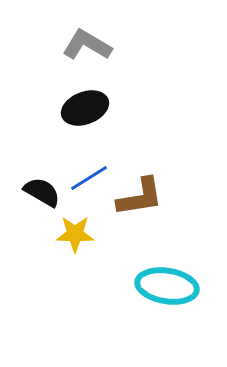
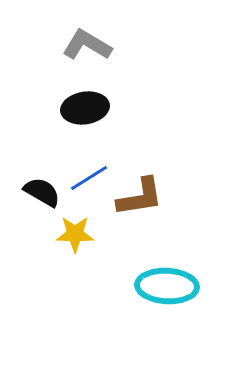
black ellipse: rotated 12 degrees clockwise
cyan ellipse: rotated 6 degrees counterclockwise
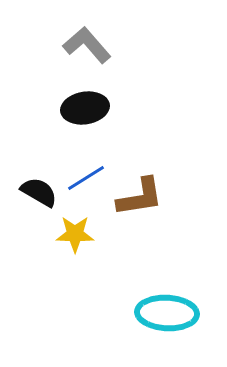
gray L-shape: rotated 18 degrees clockwise
blue line: moved 3 px left
black semicircle: moved 3 px left
cyan ellipse: moved 27 px down
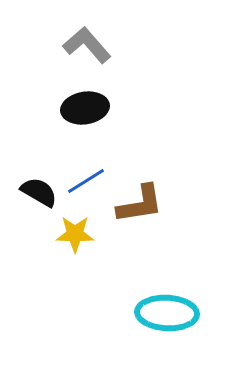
blue line: moved 3 px down
brown L-shape: moved 7 px down
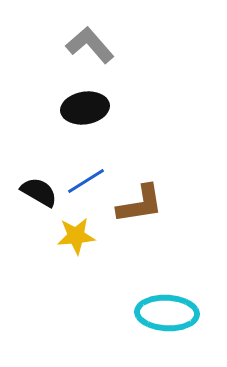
gray L-shape: moved 3 px right
yellow star: moved 1 px right, 2 px down; rotated 6 degrees counterclockwise
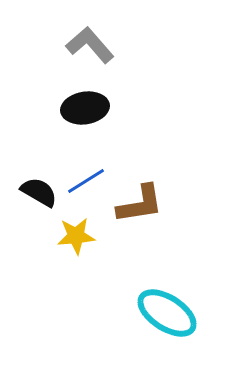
cyan ellipse: rotated 30 degrees clockwise
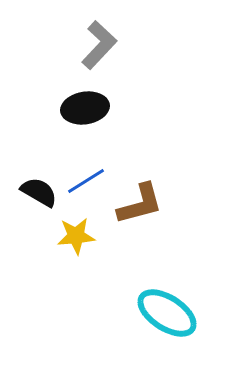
gray L-shape: moved 9 px right; rotated 84 degrees clockwise
brown L-shape: rotated 6 degrees counterclockwise
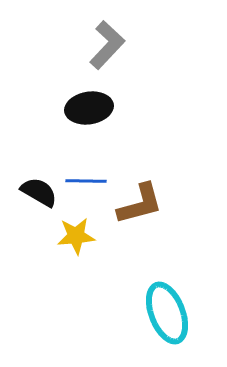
gray L-shape: moved 8 px right
black ellipse: moved 4 px right
blue line: rotated 33 degrees clockwise
cyan ellipse: rotated 36 degrees clockwise
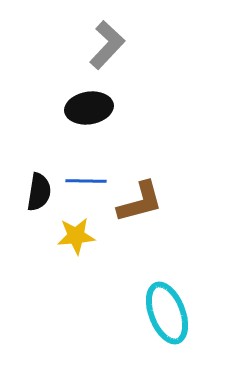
black semicircle: rotated 69 degrees clockwise
brown L-shape: moved 2 px up
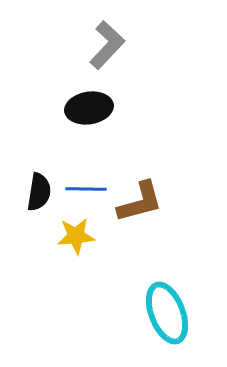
blue line: moved 8 px down
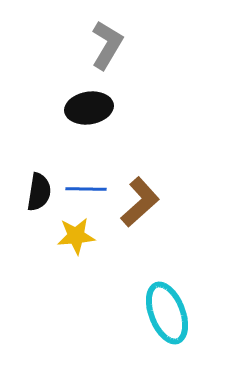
gray L-shape: rotated 12 degrees counterclockwise
brown L-shape: rotated 27 degrees counterclockwise
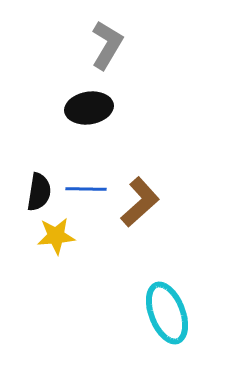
yellow star: moved 20 px left
